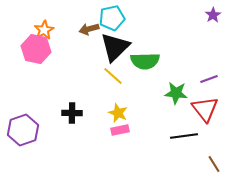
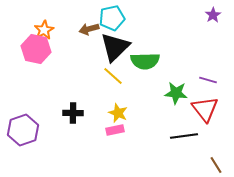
purple line: moved 1 px left, 1 px down; rotated 36 degrees clockwise
black cross: moved 1 px right
pink rectangle: moved 5 px left
brown line: moved 2 px right, 1 px down
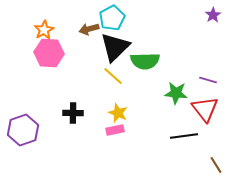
cyan pentagon: rotated 15 degrees counterclockwise
pink hexagon: moved 13 px right, 4 px down; rotated 8 degrees counterclockwise
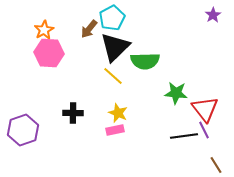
brown arrow: rotated 36 degrees counterclockwise
purple line: moved 4 px left, 50 px down; rotated 48 degrees clockwise
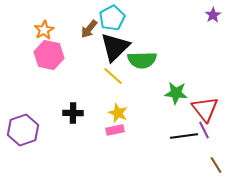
pink hexagon: moved 2 px down; rotated 8 degrees clockwise
green semicircle: moved 3 px left, 1 px up
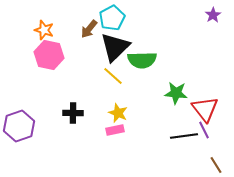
orange star: rotated 24 degrees counterclockwise
purple hexagon: moved 4 px left, 4 px up
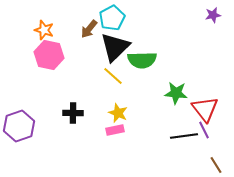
purple star: rotated 21 degrees clockwise
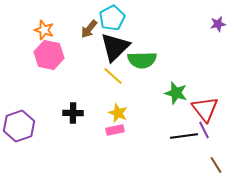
purple star: moved 5 px right, 9 px down
green star: rotated 10 degrees clockwise
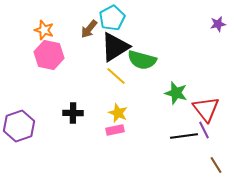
black triangle: rotated 12 degrees clockwise
green semicircle: rotated 16 degrees clockwise
yellow line: moved 3 px right
red triangle: moved 1 px right
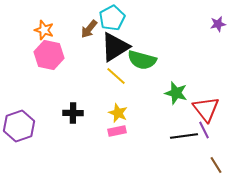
pink rectangle: moved 2 px right, 1 px down
